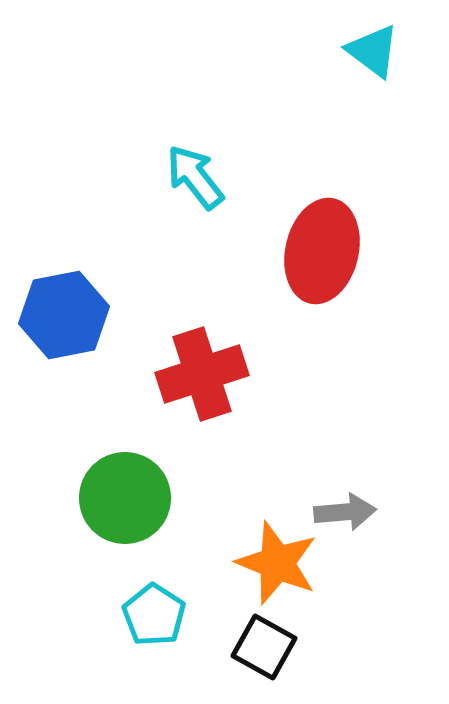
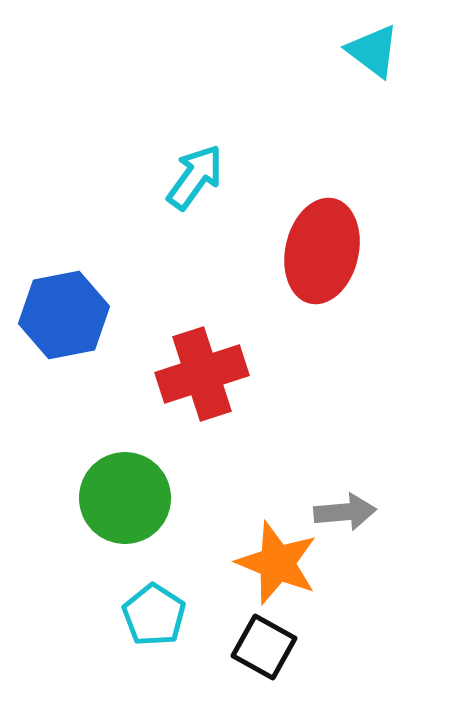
cyan arrow: rotated 74 degrees clockwise
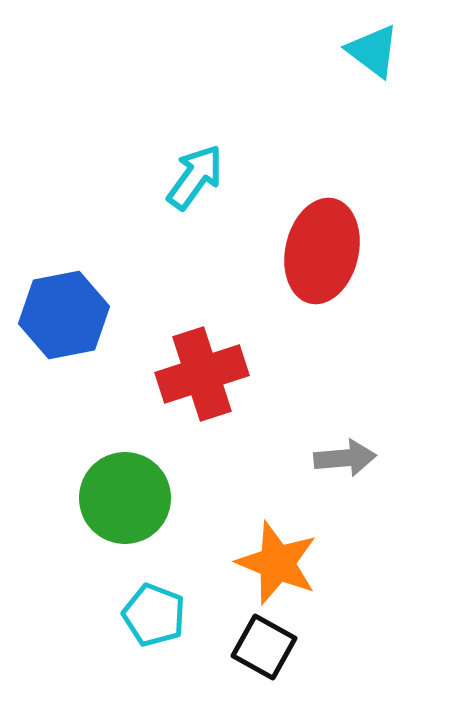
gray arrow: moved 54 px up
cyan pentagon: rotated 12 degrees counterclockwise
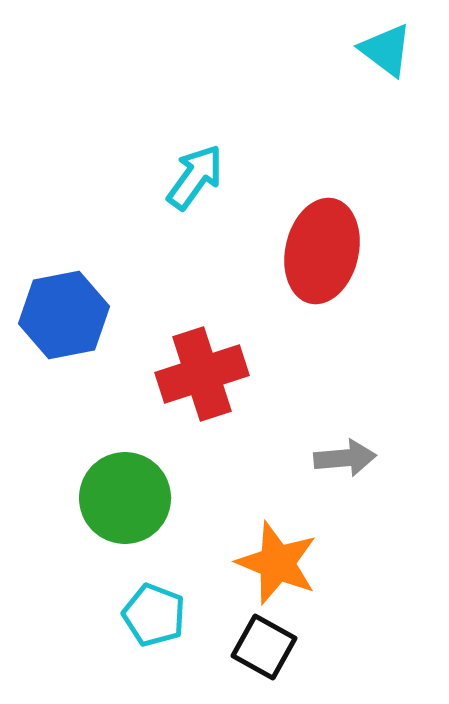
cyan triangle: moved 13 px right, 1 px up
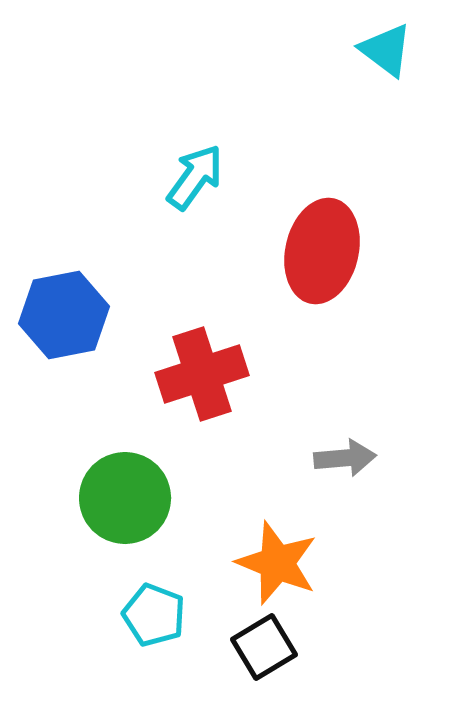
black square: rotated 30 degrees clockwise
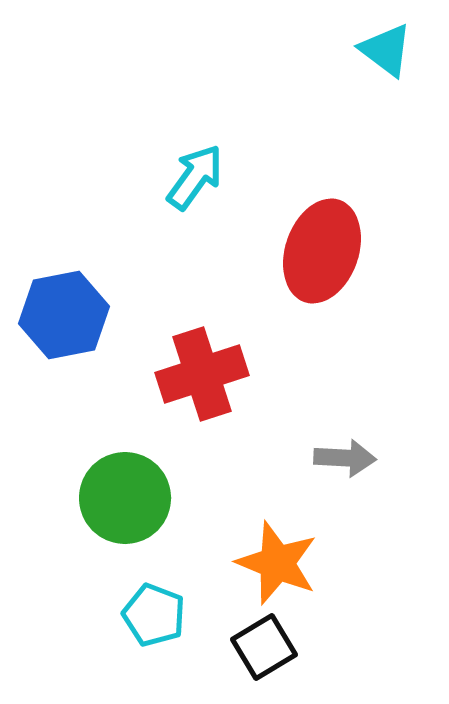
red ellipse: rotated 6 degrees clockwise
gray arrow: rotated 8 degrees clockwise
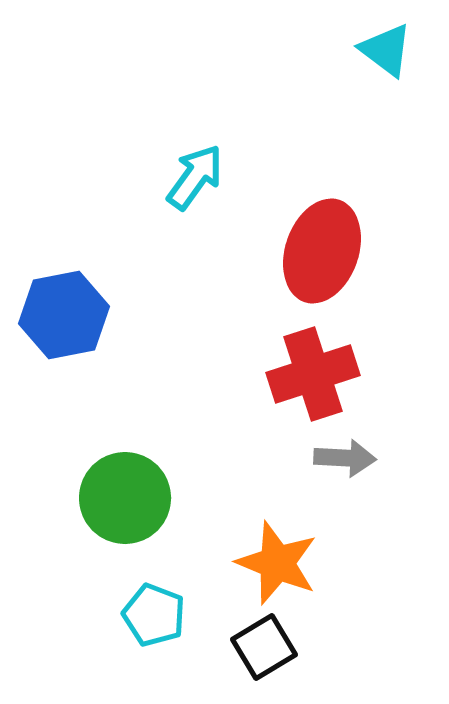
red cross: moved 111 px right
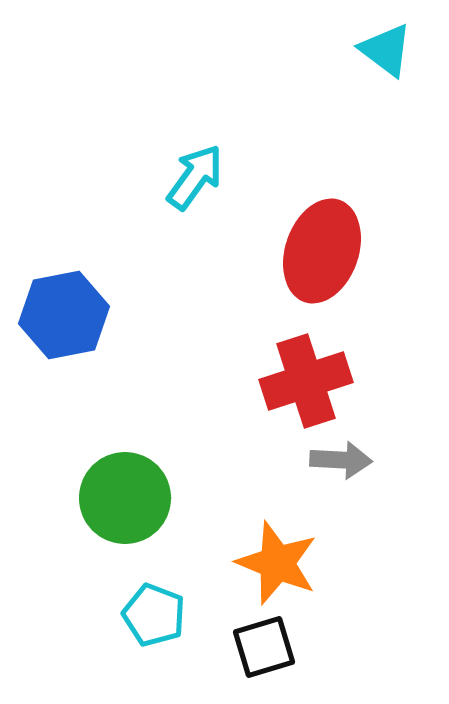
red cross: moved 7 px left, 7 px down
gray arrow: moved 4 px left, 2 px down
black square: rotated 14 degrees clockwise
